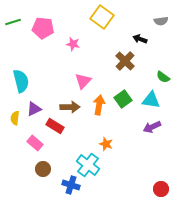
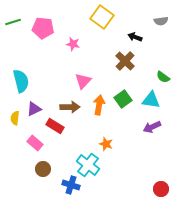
black arrow: moved 5 px left, 2 px up
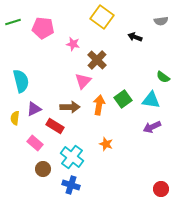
brown cross: moved 28 px left, 1 px up
cyan cross: moved 16 px left, 8 px up
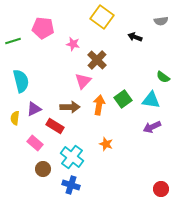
green line: moved 19 px down
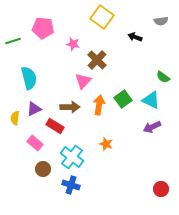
cyan semicircle: moved 8 px right, 3 px up
cyan triangle: rotated 18 degrees clockwise
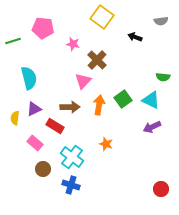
green semicircle: rotated 32 degrees counterclockwise
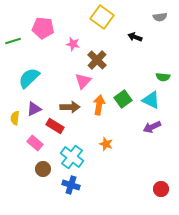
gray semicircle: moved 1 px left, 4 px up
cyan semicircle: rotated 120 degrees counterclockwise
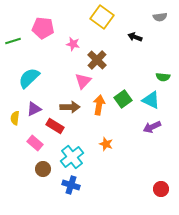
cyan cross: rotated 15 degrees clockwise
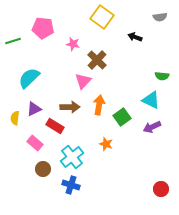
green semicircle: moved 1 px left, 1 px up
green square: moved 1 px left, 18 px down
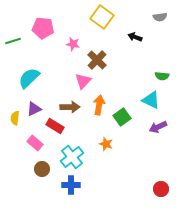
purple arrow: moved 6 px right
brown circle: moved 1 px left
blue cross: rotated 18 degrees counterclockwise
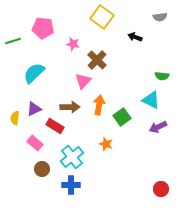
cyan semicircle: moved 5 px right, 5 px up
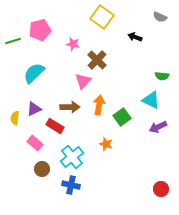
gray semicircle: rotated 32 degrees clockwise
pink pentagon: moved 3 px left, 2 px down; rotated 20 degrees counterclockwise
blue cross: rotated 12 degrees clockwise
